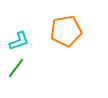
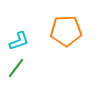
orange pentagon: rotated 8 degrees clockwise
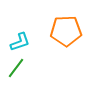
cyan L-shape: moved 1 px right, 1 px down
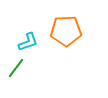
cyan L-shape: moved 8 px right
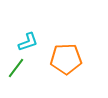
orange pentagon: moved 28 px down
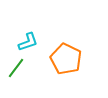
orange pentagon: rotated 28 degrees clockwise
